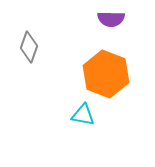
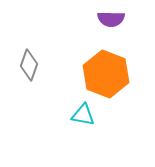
gray diamond: moved 18 px down
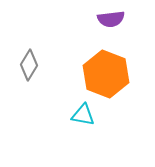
purple semicircle: rotated 8 degrees counterclockwise
gray diamond: rotated 12 degrees clockwise
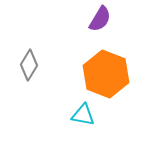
purple semicircle: moved 11 px left; rotated 52 degrees counterclockwise
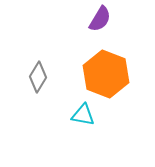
gray diamond: moved 9 px right, 12 px down
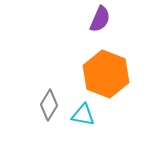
purple semicircle: rotated 8 degrees counterclockwise
gray diamond: moved 11 px right, 28 px down
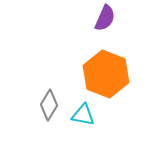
purple semicircle: moved 5 px right, 1 px up
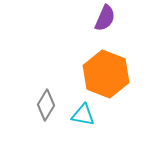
gray diamond: moved 3 px left
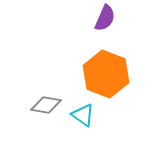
gray diamond: rotated 68 degrees clockwise
cyan triangle: rotated 25 degrees clockwise
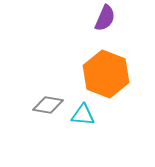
gray diamond: moved 2 px right
cyan triangle: rotated 30 degrees counterclockwise
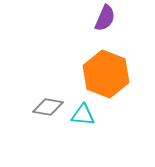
gray diamond: moved 2 px down
